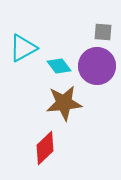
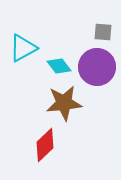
purple circle: moved 1 px down
red diamond: moved 3 px up
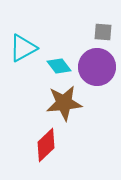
red diamond: moved 1 px right
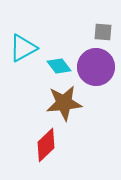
purple circle: moved 1 px left
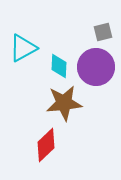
gray square: rotated 18 degrees counterclockwise
cyan diamond: rotated 40 degrees clockwise
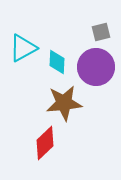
gray square: moved 2 px left
cyan diamond: moved 2 px left, 4 px up
red diamond: moved 1 px left, 2 px up
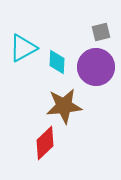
brown star: moved 3 px down
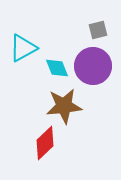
gray square: moved 3 px left, 2 px up
cyan diamond: moved 6 px down; rotated 25 degrees counterclockwise
purple circle: moved 3 px left, 1 px up
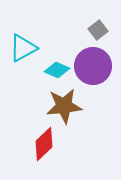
gray square: rotated 24 degrees counterclockwise
cyan diamond: moved 2 px down; rotated 45 degrees counterclockwise
red diamond: moved 1 px left, 1 px down
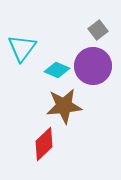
cyan triangle: moved 1 px left; rotated 24 degrees counterclockwise
